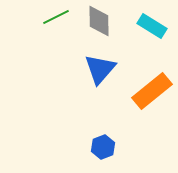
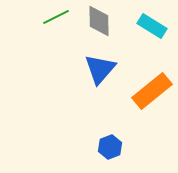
blue hexagon: moved 7 px right
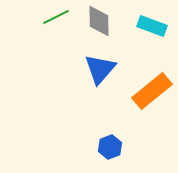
cyan rectangle: rotated 12 degrees counterclockwise
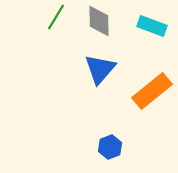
green line: rotated 32 degrees counterclockwise
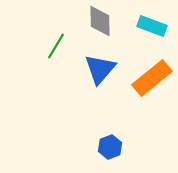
green line: moved 29 px down
gray diamond: moved 1 px right
orange rectangle: moved 13 px up
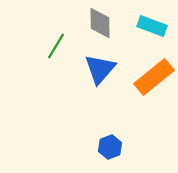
gray diamond: moved 2 px down
orange rectangle: moved 2 px right, 1 px up
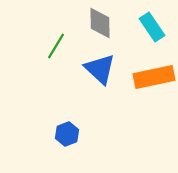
cyan rectangle: moved 1 px down; rotated 36 degrees clockwise
blue triangle: rotated 28 degrees counterclockwise
orange rectangle: rotated 27 degrees clockwise
blue hexagon: moved 43 px left, 13 px up
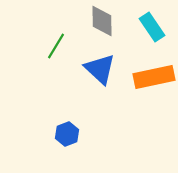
gray diamond: moved 2 px right, 2 px up
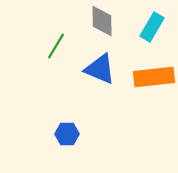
cyan rectangle: rotated 64 degrees clockwise
blue triangle: rotated 20 degrees counterclockwise
orange rectangle: rotated 6 degrees clockwise
blue hexagon: rotated 20 degrees clockwise
